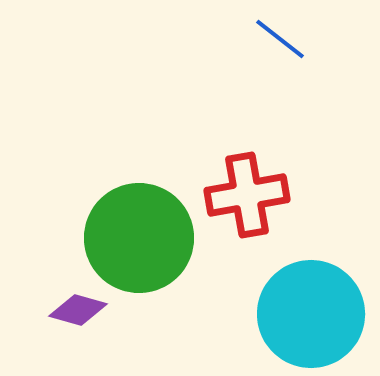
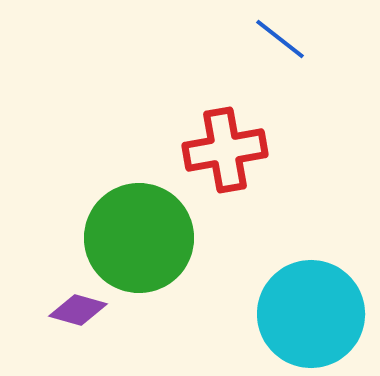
red cross: moved 22 px left, 45 px up
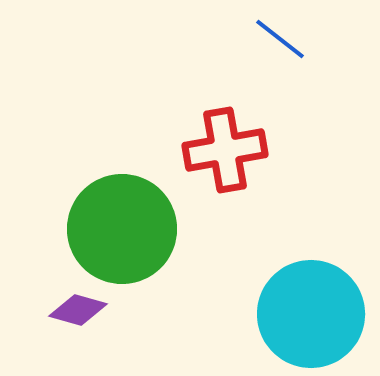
green circle: moved 17 px left, 9 px up
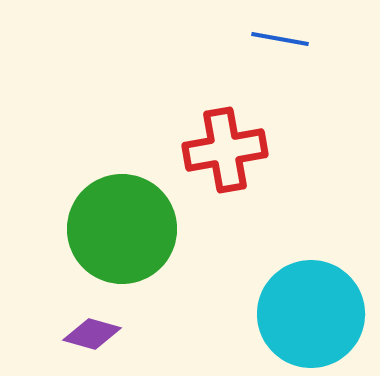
blue line: rotated 28 degrees counterclockwise
purple diamond: moved 14 px right, 24 px down
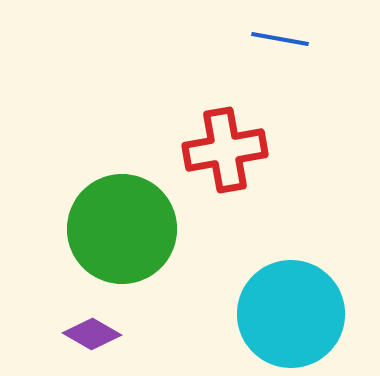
cyan circle: moved 20 px left
purple diamond: rotated 14 degrees clockwise
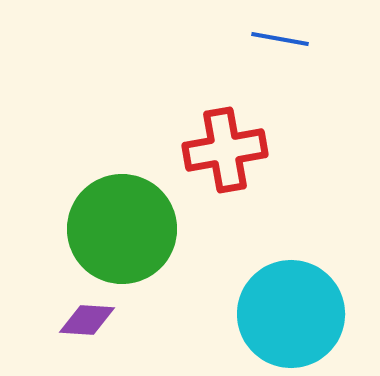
purple diamond: moved 5 px left, 14 px up; rotated 26 degrees counterclockwise
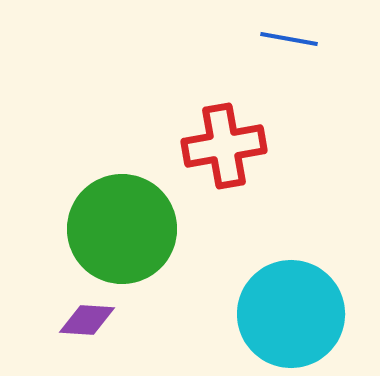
blue line: moved 9 px right
red cross: moved 1 px left, 4 px up
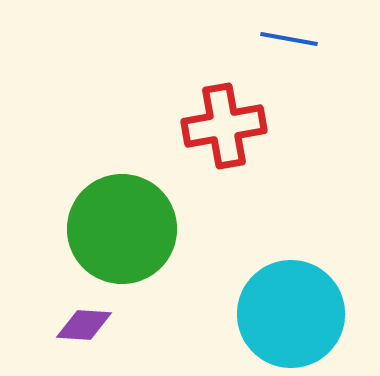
red cross: moved 20 px up
purple diamond: moved 3 px left, 5 px down
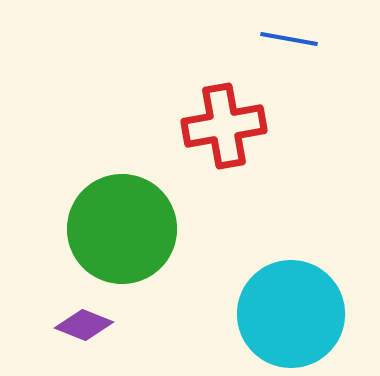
purple diamond: rotated 18 degrees clockwise
